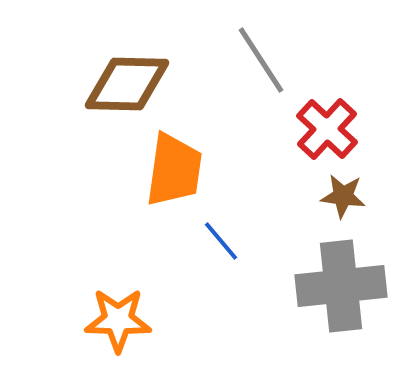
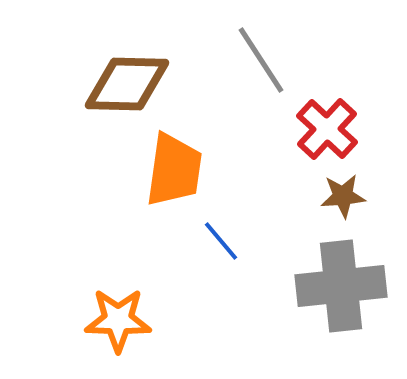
brown star: rotated 12 degrees counterclockwise
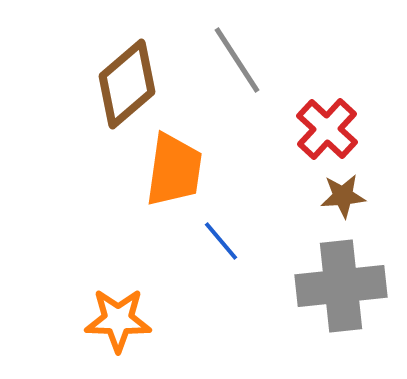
gray line: moved 24 px left
brown diamond: rotated 42 degrees counterclockwise
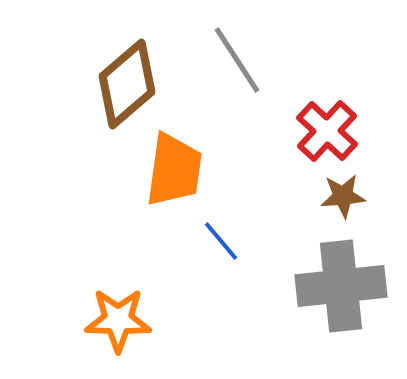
red cross: moved 2 px down
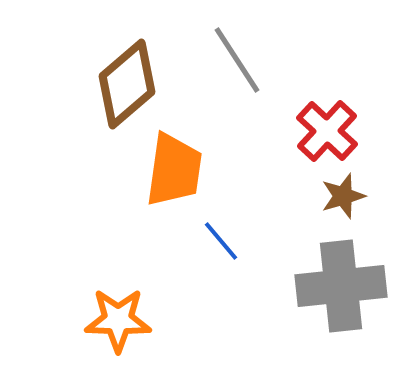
brown star: rotated 12 degrees counterclockwise
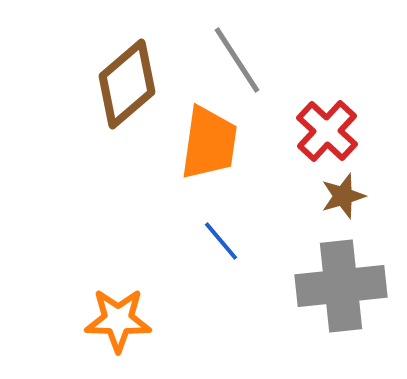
orange trapezoid: moved 35 px right, 27 px up
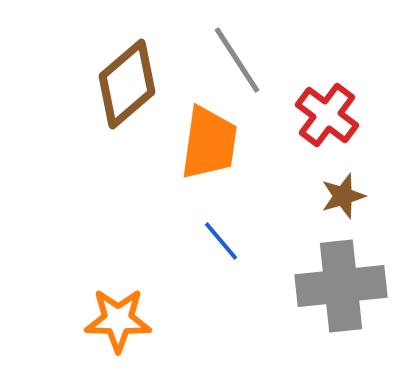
red cross: moved 16 px up; rotated 6 degrees counterclockwise
